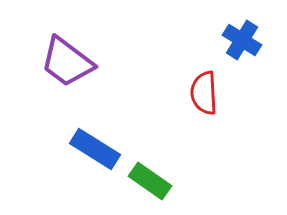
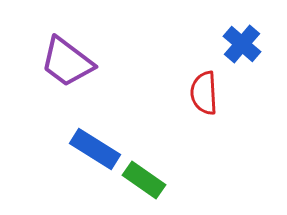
blue cross: moved 4 px down; rotated 9 degrees clockwise
green rectangle: moved 6 px left, 1 px up
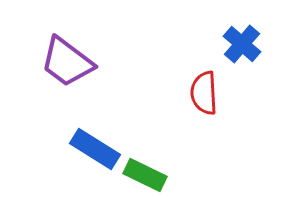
green rectangle: moved 1 px right, 5 px up; rotated 9 degrees counterclockwise
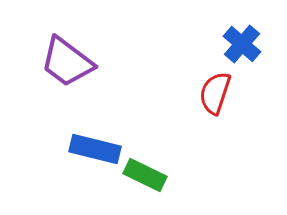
red semicircle: moved 11 px right; rotated 21 degrees clockwise
blue rectangle: rotated 18 degrees counterclockwise
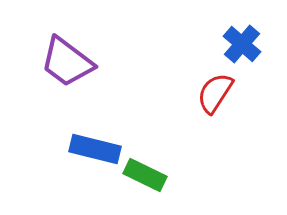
red semicircle: rotated 15 degrees clockwise
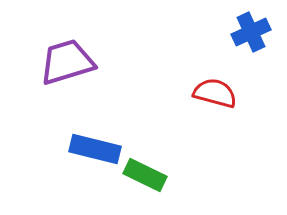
blue cross: moved 9 px right, 12 px up; rotated 24 degrees clockwise
purple trapezoid: rotated 126 degrees clockwise
red semicircle: rotated 72 degrees clockwise
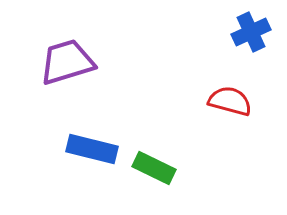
red semicircle: moved 15 px right, 8 px down
blue rectangle: moved 3 px left
green rectangle: moved 9 px right, 7 px up
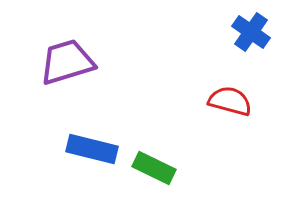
blue cross: rotated 30 degrees counterclockwise
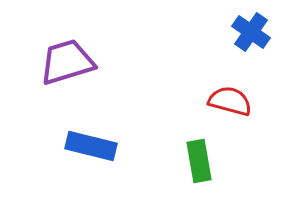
blue rectangle: moved 1 px left, 3 px up
green rectangle: moved 45 px right, 7 px up; rotated 54 degrees clockwise
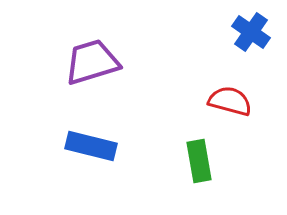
purple trapezoid: moved 25 px right
